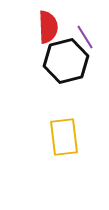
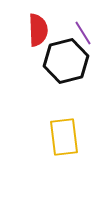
red semicircle: moved 10 px left, 3 px down
purple line: moved 2 px left, 4 px up
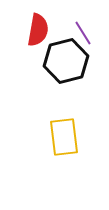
red semicircle: rotated 12 degrees clockwise
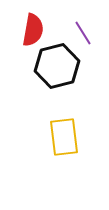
red semicircle: moved 5 px left
black hexagon: moved 9 px left, 5 px down
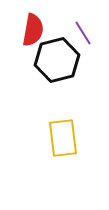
black hexagon: moved 6 px up
yellow rectangle: moved 1 px left, 1 px down
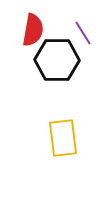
black hexagon: rotated 15 degrees clockwise
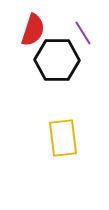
red semicircle: rotated 8 degrees clockwise
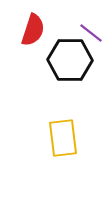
purple line: moved 8 px right; rotated 20 degrees counterclockwise
black hexagon: moved 13 px right
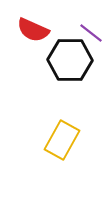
red semicircle: rotated 96 degrees clockwise
yellow rectangle: moved 1 px left, 2 px down; rotated 36 degrees clockwise
